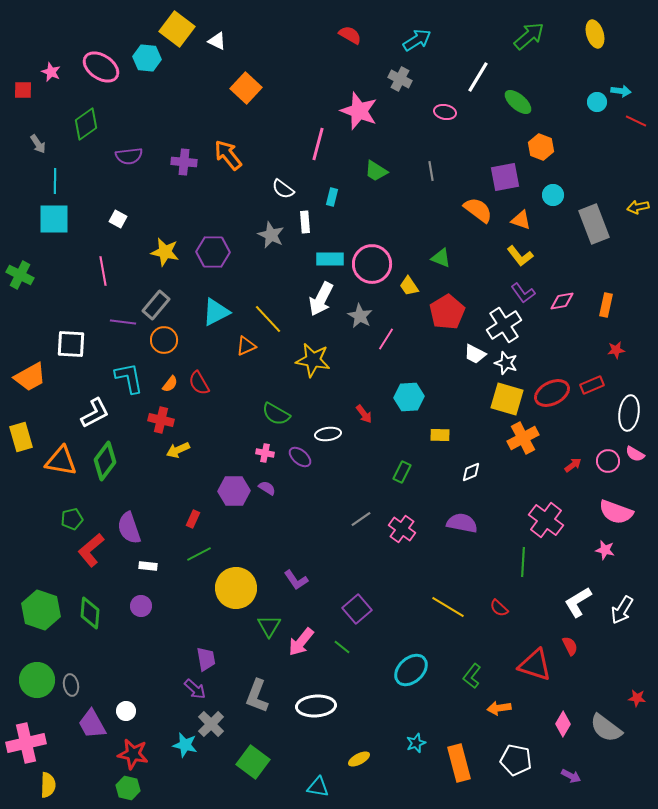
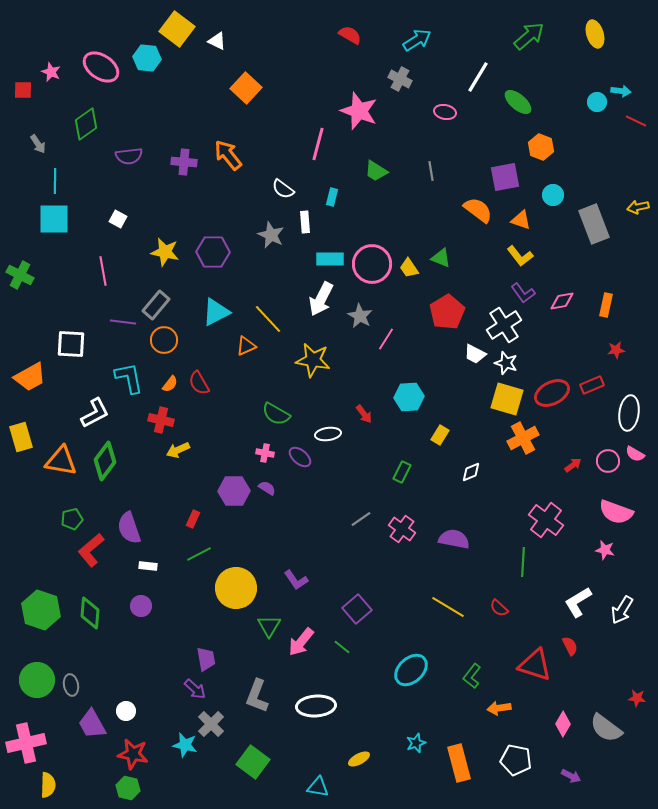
yellow trapezoid at (409, 286): moved 18 px up
yellow rectangle at (440, 435): rotated 60 degrees counterclockwise
purple semicircle at (462, 523): moved 8 px left, 16 px down
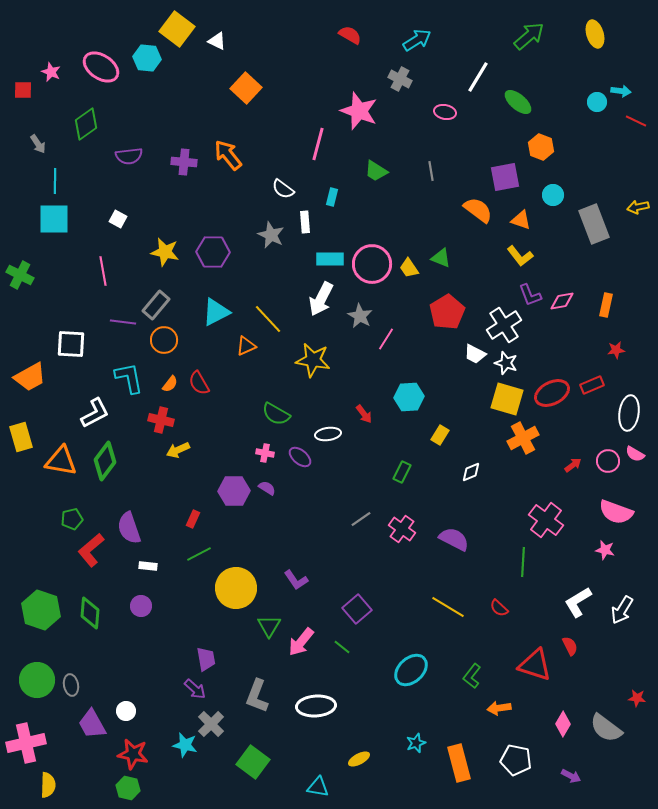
purple L-shape at (523, 293): moved 7 px right, 2 px down; rotated 15 degrees clockwise
purple semicircle at (454, 539): rotated 16 degrees clockwise
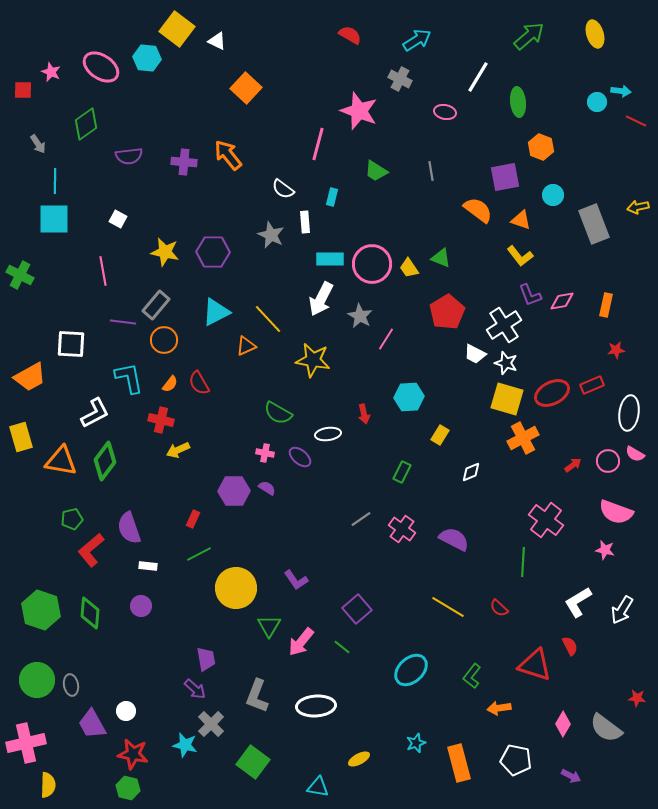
green ellipse at (518, 102): rotated 44 degrees clockwise
green semicircle at (276, 414): moved 2 px right, 1 px up
red arrow at (364, 414): rotated 24 degrees clockwise
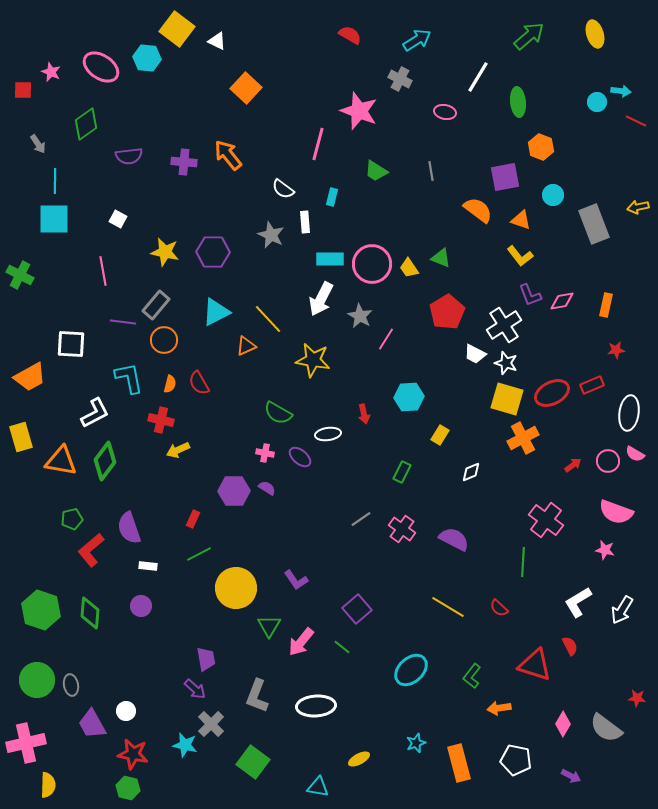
orange semicircle at (170, 384): rotated 24 degrees counterclockwise
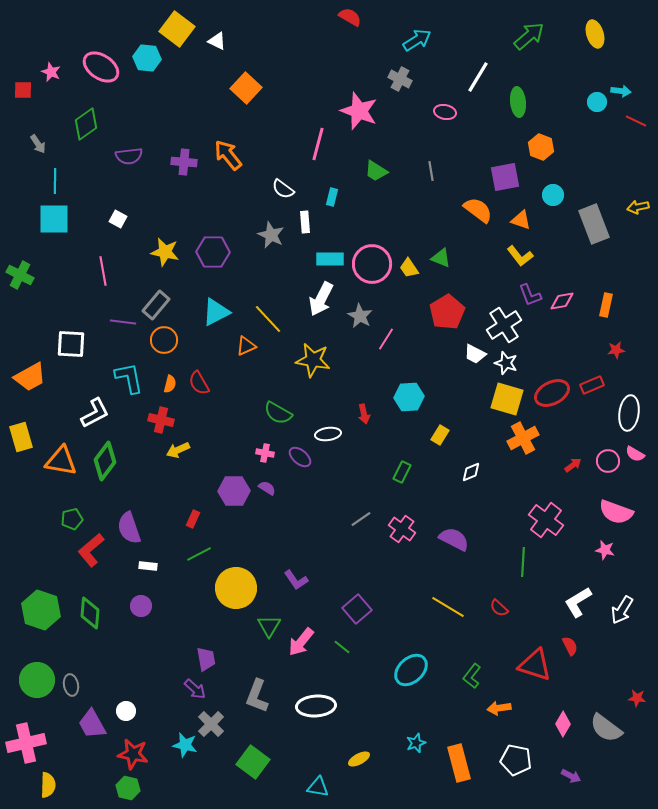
red semicircle at (350, 35): moved 18 px up
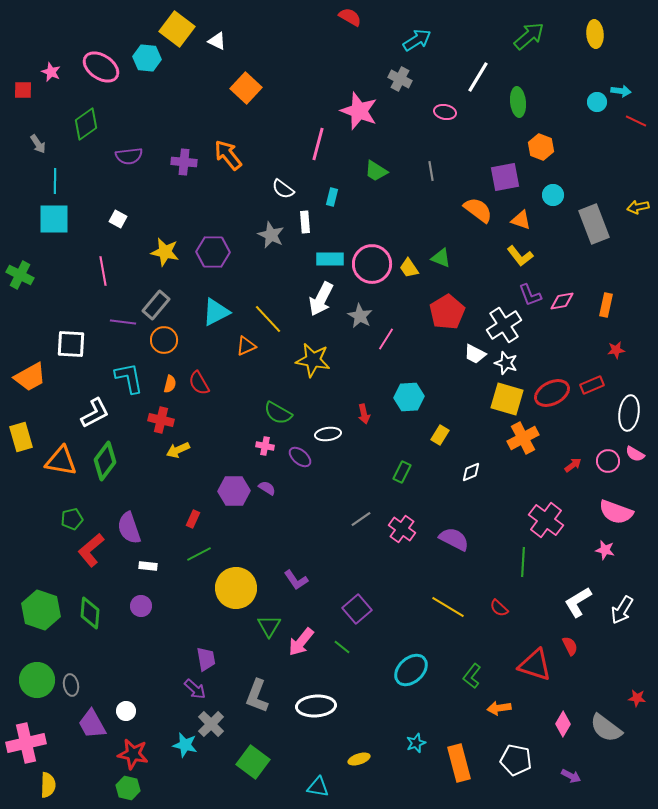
yellow ellipse at (595, 34): rotated 12 degrees clockwise
pink cross at (265, 453): moved 7 px up
yellow ellipse at (359, 759): rotated 10 degrees clockwise
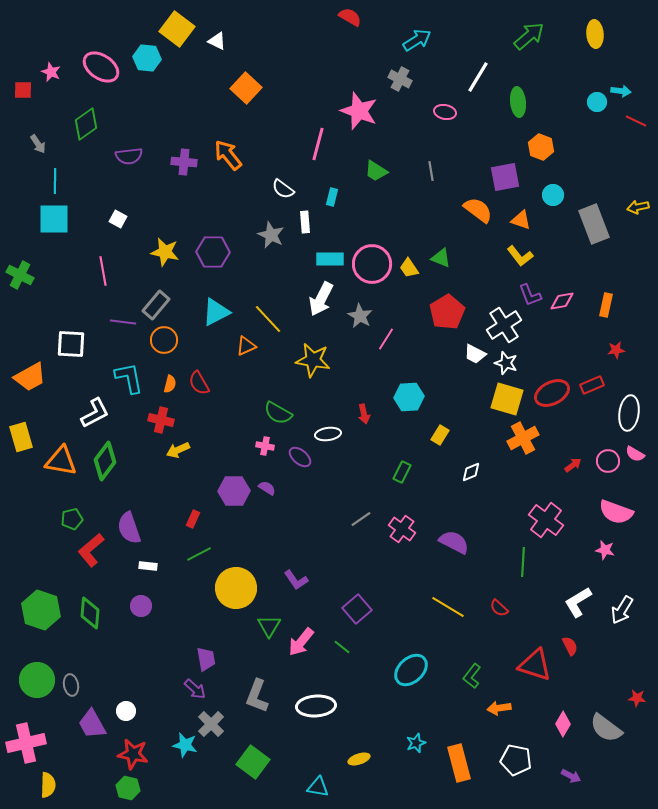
purple semicircle at (454, 539): moved 3 px down
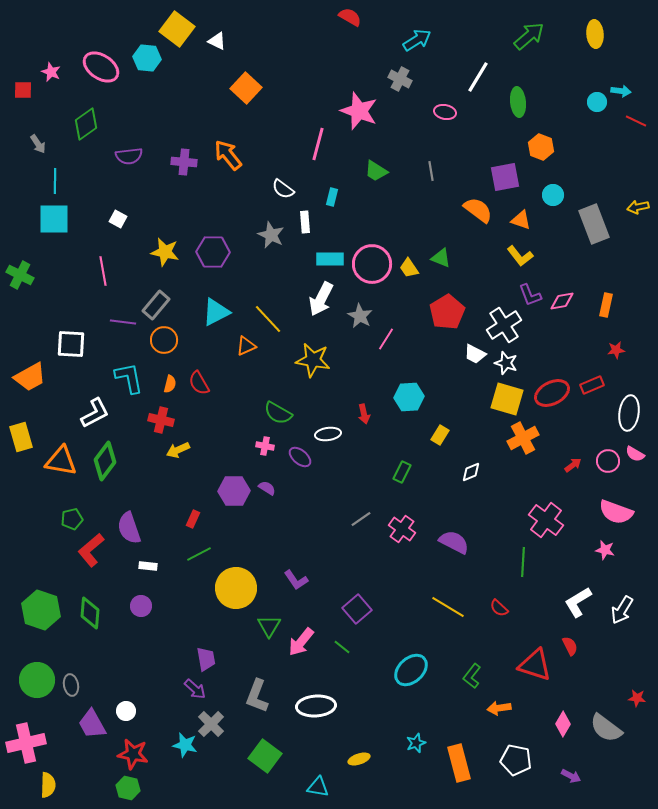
green square at (253, 762): moved 12 px right, 6 px up
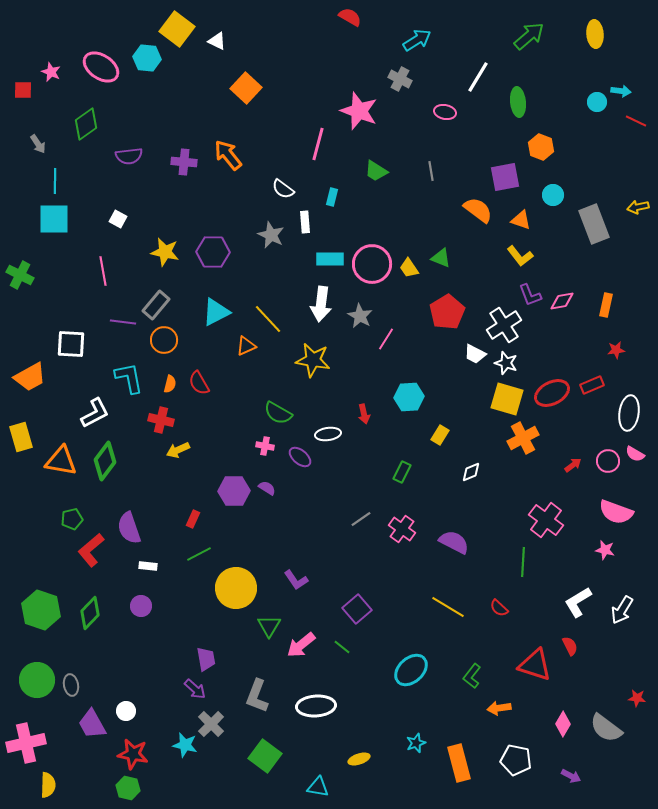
white arrow at (321, 299): moved 5 px down; rotated 20 degrees counterclockwise
green diamond at (90, 613): rotated 40 degrees clockwise
pink arrow at (301, 642): moved 3 px down; rotated 12 degrees clockwise
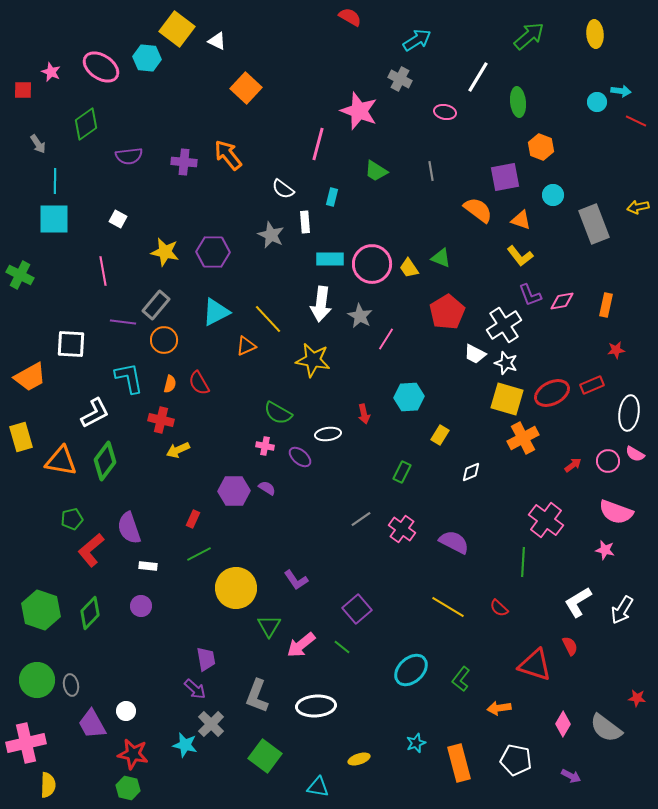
green L-shape at (472, 676): moved 11 px left, 3 px down
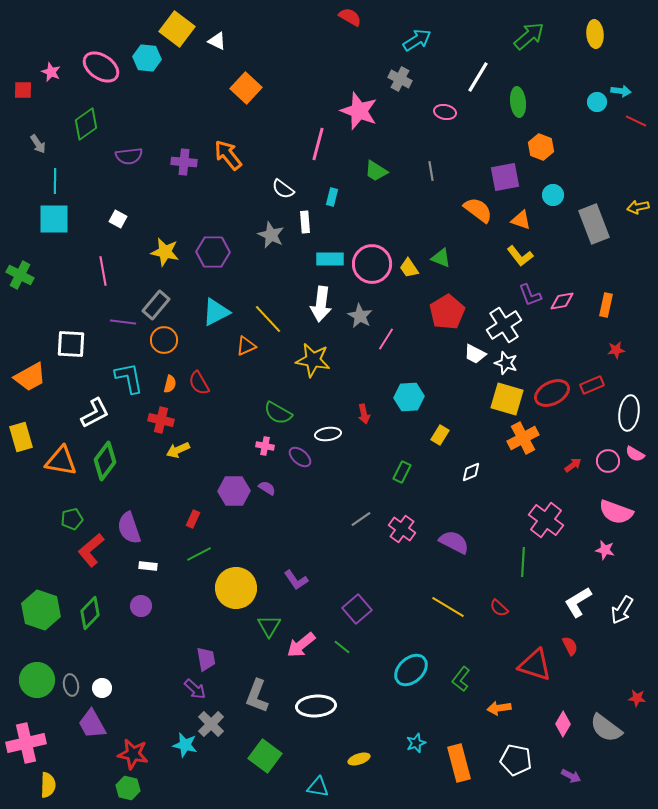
white circle at (126, 711): moved 24 px left, 23 px up
